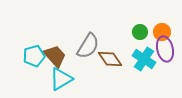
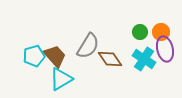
orange circle: moved 1 px left
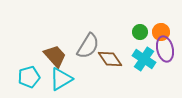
cyan pentagon: moved 5 px left, 21 px down
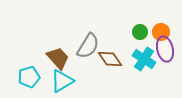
brown trapezoid: moved 3 px right, 2 px down
cyan triangle: moved 1 px right, 2 px down
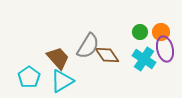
brown diamond: moved 3 px left, 4 px up
cyan pentagon: rotated 20 degrees counterclockwise
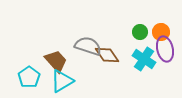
gray semicircle: rotated 104 degrees counterclockwise
brown trapezoid: moved 2 px left, 3 px down
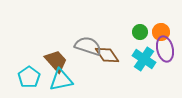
cyan triangle: moved 1 px left, 1 px up; rotated 20 degrees clockwise
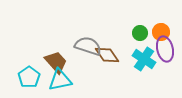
green circle: moved 1 px down
brown trapezoid: moved 1 px down
cyan triangle: moved 1 px left
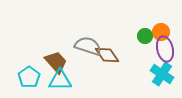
green circle: moved 5 px right, 3 px down
cyan cross: moved 18 px right, 15 px down
cyan triangle: rotated 10 degrees clockwise
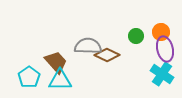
green circle: moved 9 px left
gray semicircle: rotated 16 degrees counterclockwise
brown diamond: rotated 30 degrees counterclockwise
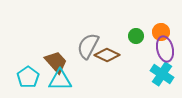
gray semicircle: rotated 64 degrees counterclockwise
cyan pentagon: moved 1 px left
